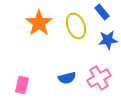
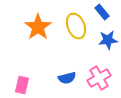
orange star: moved 1 px left, 4 px down
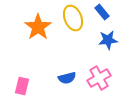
yellow ellipse: moved 3 px left, 8 px up
pink rectangle: moved 1 px down
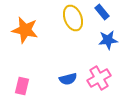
orange star: moved 13 px left, 3 px down; rotated 24 degrees counterclockwise
blue semicircle: moved 1 px right, 1 px down
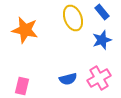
blue star: moved 6 px left; rotated 12 degrees counterclockwise
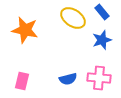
yellow ellipse: rotated 35 degrees counterclockwise
pink cross: rotated 35 degrees clockwise
pink rectangle: moved 5 px up
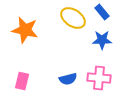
blue star: rotated 18 degrees clockwise
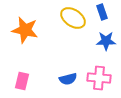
blue rectangle: rotated 21 degrees clockwise
blue star: moved 4 px right, 1 px down
